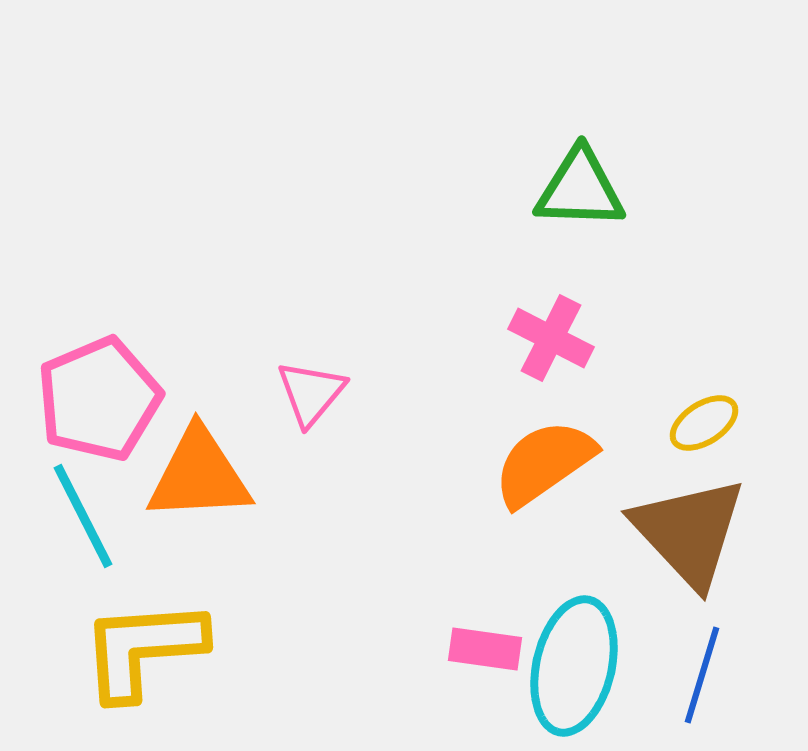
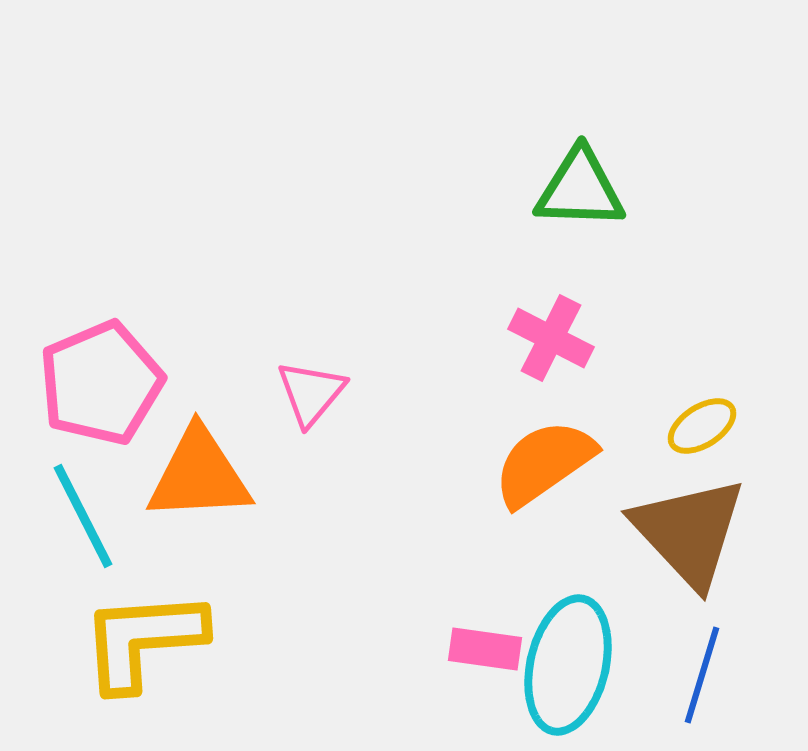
pink pentagon: moved 2 px right, 16 px up
yellow ellipse: moved 2 px left, 3 px down
yellow L-shape: moved 9 px up
cyan ellipse: moved 6 px left, 1 px up
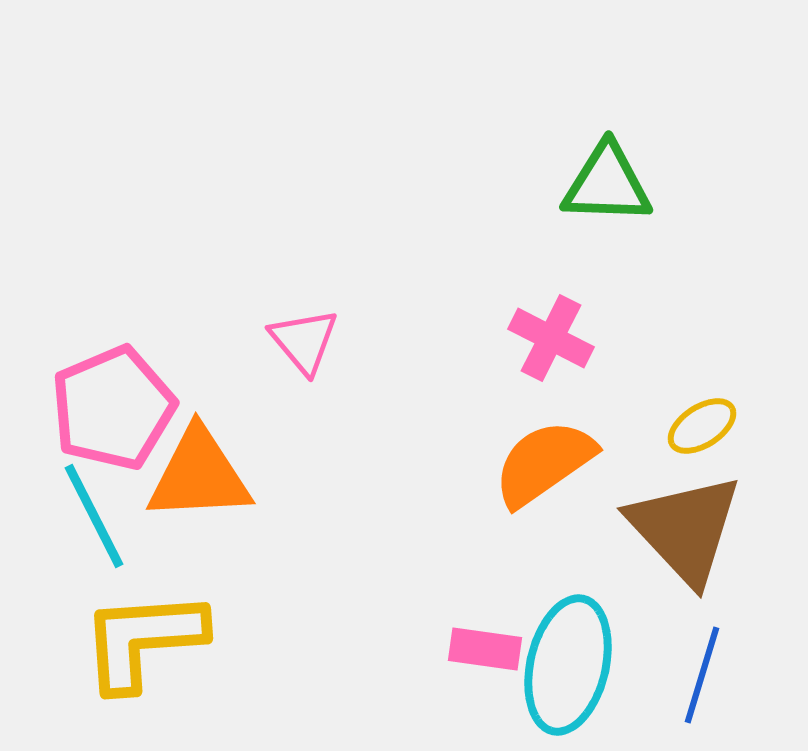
green triangle: moved 27 px right, 5 px up
pink pentagon: moved 12 px right, 25 px down
pink triangle: moved 7 px left, 52 px up; rotated 20 degrees counterclockwise
cyan line: moved 11 px right
brown triangle: moved 4 px left, 3 px up
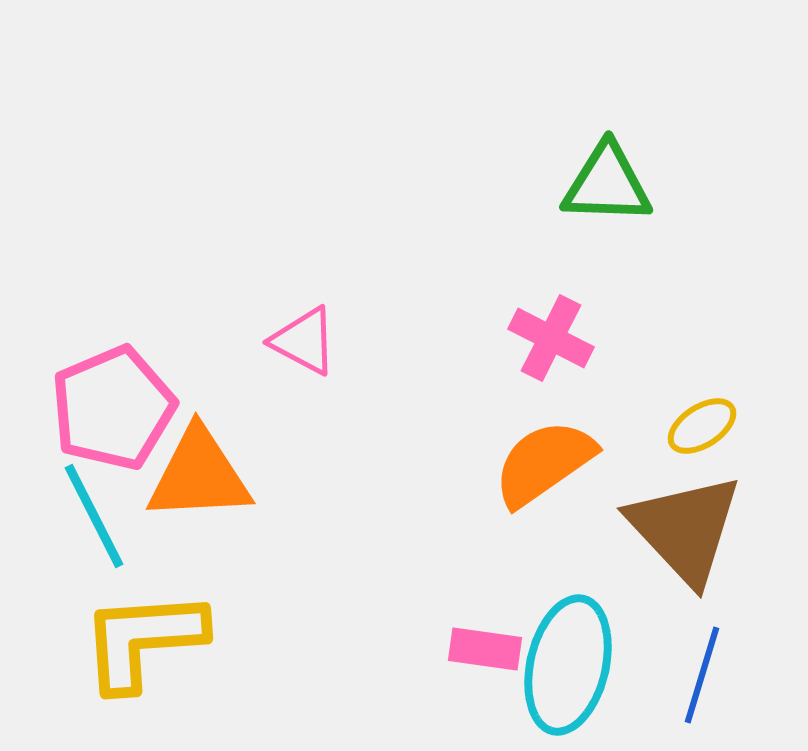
pink triangle: rotated 22 degrees counterclockwise
